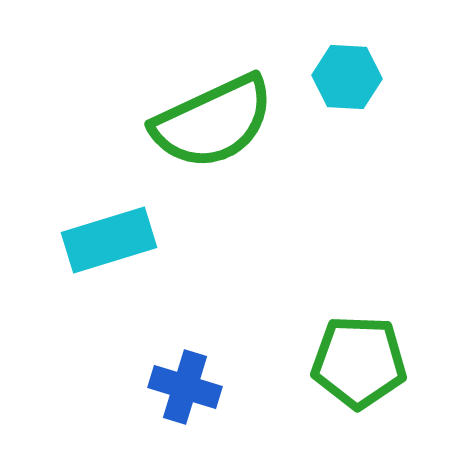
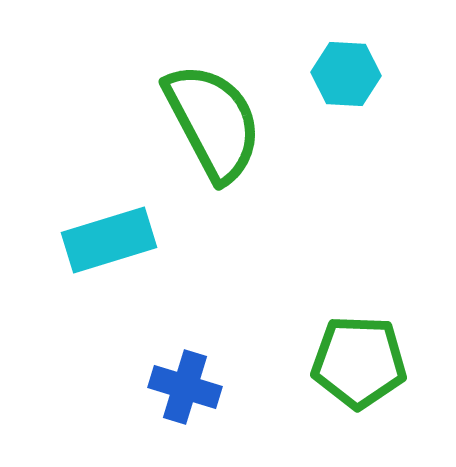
cyan hexagon: moved 1 px left, 3 px up
green semicircle: rotated 93 degrees counterclockwise
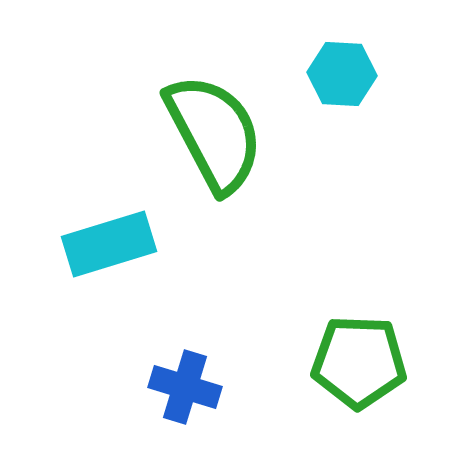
cyan hexagon: moved 4 px left
green semicircle: moved 1 px right, 11 px down
cyan rectangle: moved 4 px down
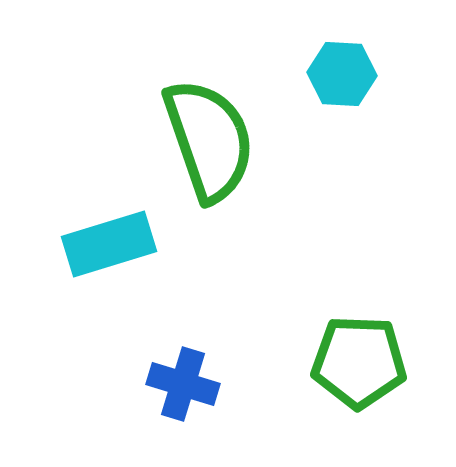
green semicircle: moved 5 px left, 7 px down; rotated 9 degrees clockwise
blue cross: moved 2 px left, 3 px up
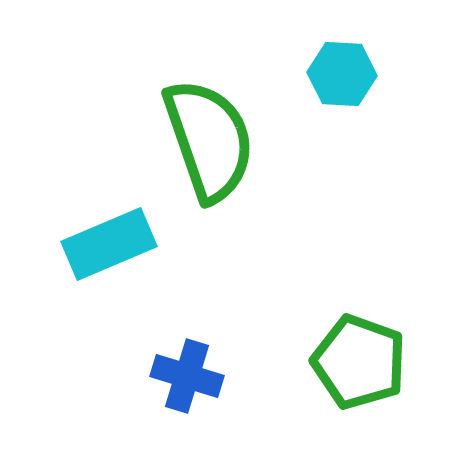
cyan rectangle: rotated 6 degrees counterclockwise
green pentagon: rotated 18 degrees clockwise
blue cross: moved 4 px right, 8 px up
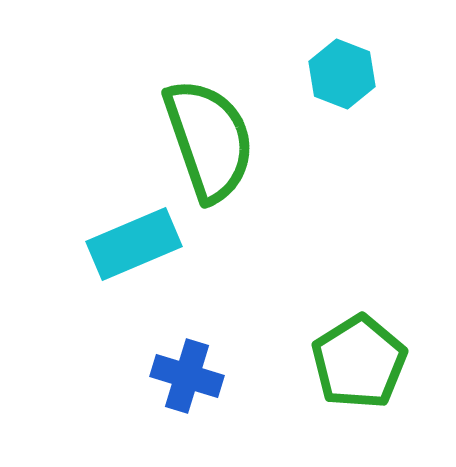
cyan hexagon: rotated 18 degrees clockwise
cyan rectangle: moved 25 px right
green pentagon: rotated 20 degrees clockwise
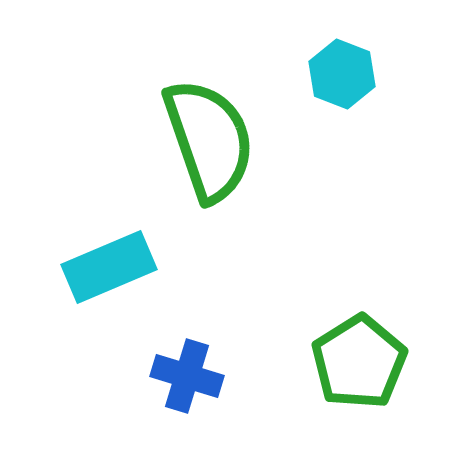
cyan rectangle: moved 25 px left, 23 px down
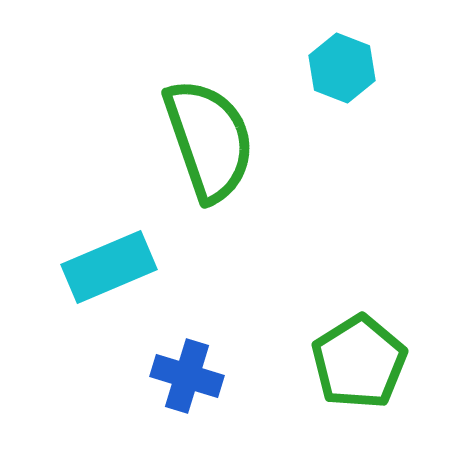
cyan hexagon: moved 6 px up
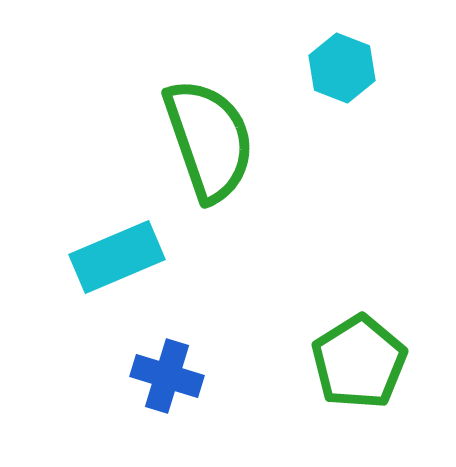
cyan rectangle: moved 8 px right, 10 px up
blue cross: moved 20 px left
